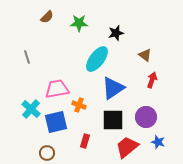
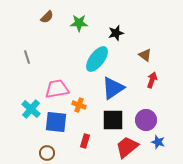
purple circle: moved 3 px down
blue square: rotated 20 degrees clockwise
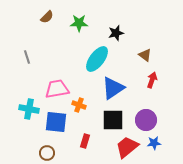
cyan cross: moved 2 px left; rotated 30 degrees counterclockwise
blue star: moved 4 px left, 1 px down; rotated 24 degrees counterclockwise
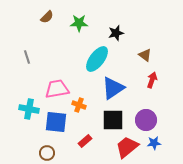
red rectangle: rotated 32 degrees clockwise
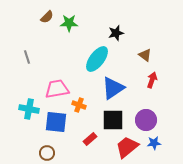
green star: moved 10 px left
red rectangle: moved 5 px right, 2 px up
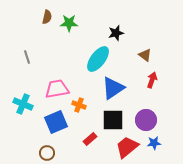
brown semicircle: rotated 32 degrees counterclockwise
cyan ellipse: moved 1 px right
cyan cross: moved 6 px left, 5 px up; rotated 12 degrees clockwise
blue square: rotated 30 degrees counterclockwise
